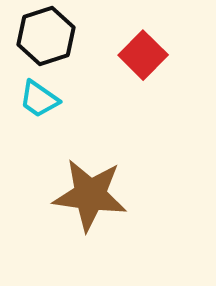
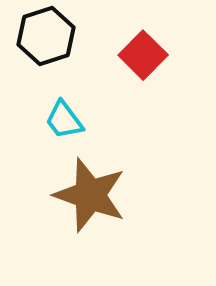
cyan trapezoid: moved 25 px right, 21 px down; rotated 18 degrees clockwise
brown star: rotated 12 degrees clockwise
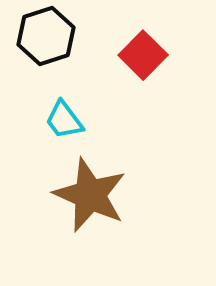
brown star: rotated 4 degrees clockwise
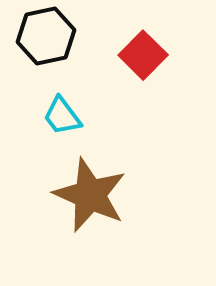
black hexagon: rotated 6 degrees clockwise
cyan trapezoid: moved 2 px left, 4 px up
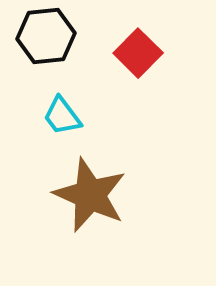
black hexagon: rotated 6 degrees clockwise
red square: moved 5 px left, 2 px up
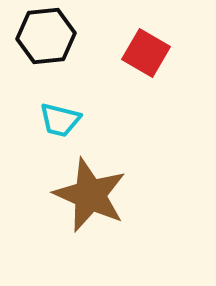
red square: moved 8 px right; rotated 15 degrees counterclockwise
cyan trapezoid: moved 2 px left, 4 px down; rotated 39 degrees counterclockwise
